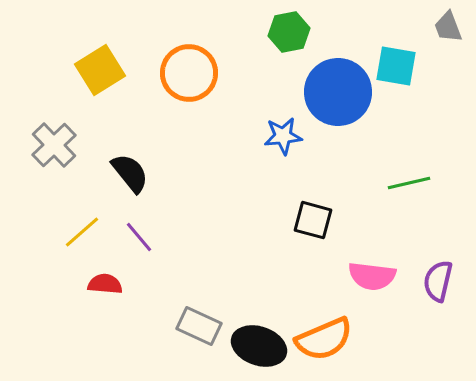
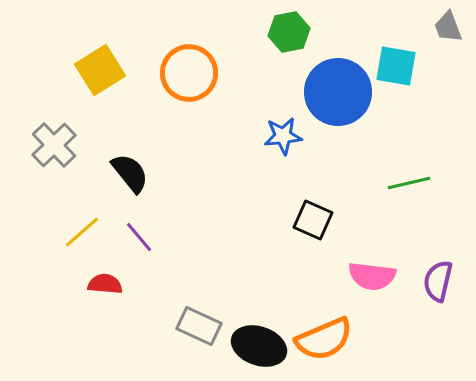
black square: rotated 9 degrees clockwise
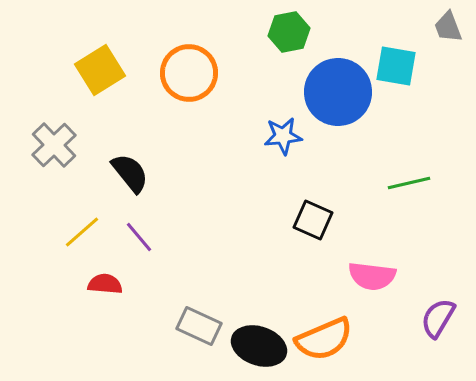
purple semicircle: moved 37 px down; rotated 18 degrees clockwise
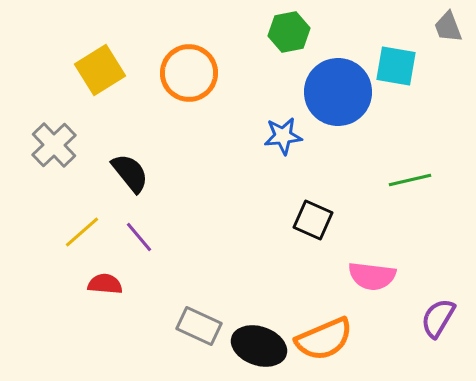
green line: moved 1 px right, 3 px up
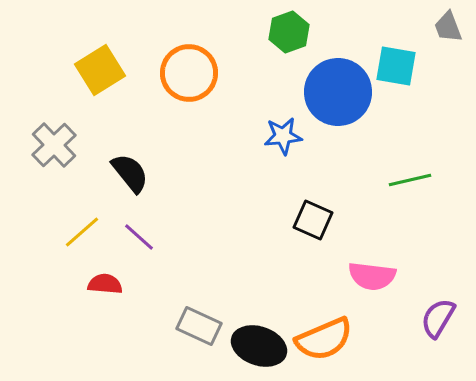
green hexagon: rotated 9 degrees counterclockwise
purple line: rotated 8 degrees counterclockwise
